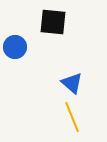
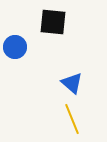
yellow line: moved 2 px down
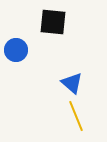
blue circle: moved 1 px right, 3 px down
yellow line: moved 4 px right, 3 px up
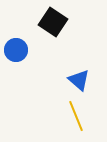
black square: rotated 28 degrees clockwise
blue triangle: moved 7 px right, 3 px up
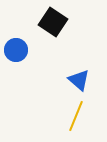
yellow line: rotated 44 degrees clockwise
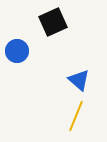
black square: rotated 32 degrees clockwise
blue circle: moved 1 px right, 1 px down
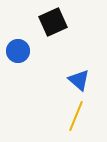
blue circle: moved 1 px right
